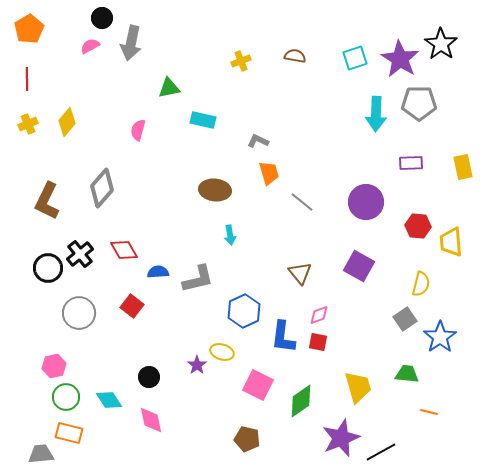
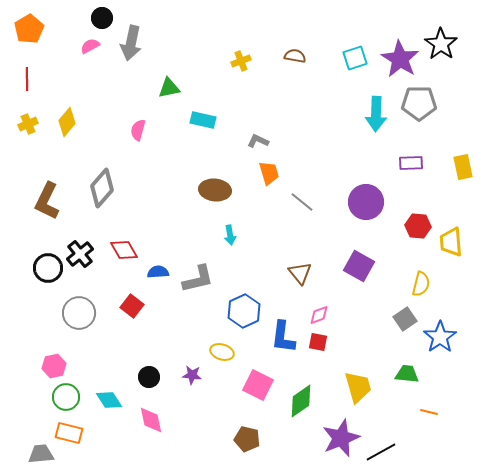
purple star at (197, 365): moved 5 px left, 10 px down; rotated 30 degrees counterclockwise
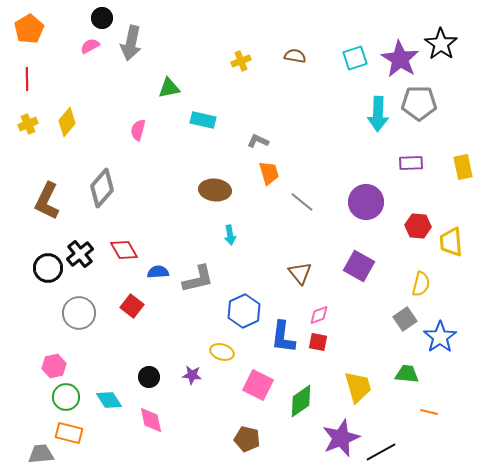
cyan arrow at (376, 114): moved 2 px right
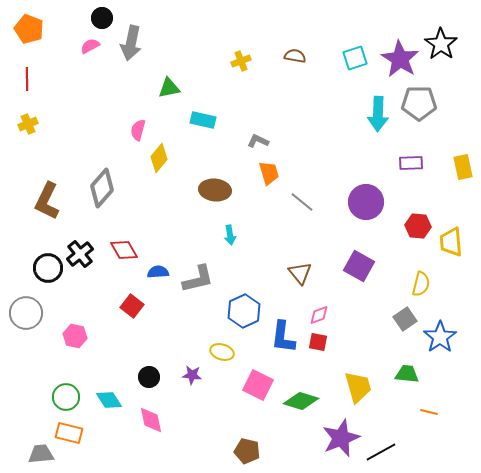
orange pentagon at (29, 29): rotated 20 degrees counterclockwise
yellow diamond at (67, 122): moved 92 px right, 36 px down
gray circle at (79, 313): moved 53 px left
pink hexagon at (54, 366): moved 21 px right, 30 px up; rotated 25 degrees clockwise
green diamond at (301, 401): rotated 52 degrees clockwise
brown pentagon at (247, 439): moved 12 px down
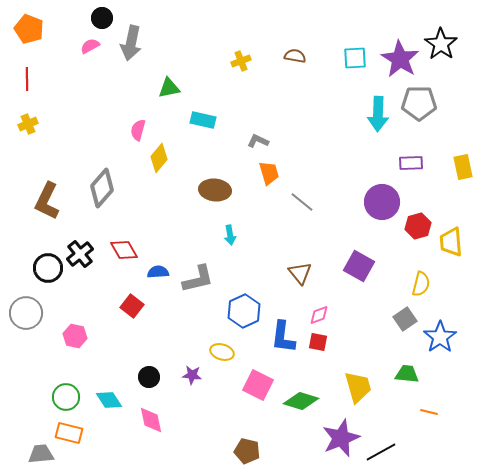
cyan square at (355, 58): rotated 15 degrees clockwise
purple circle at (366, 202): moved 16 px right
red hexagon at (418, 226): rotated 20 degrees counterclockwise
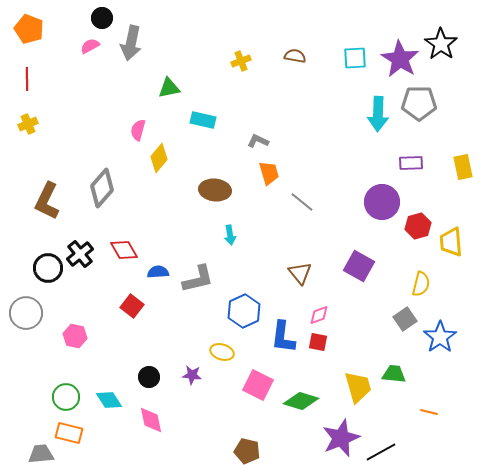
green trapezoid at (407, 374): moved 13 px left
